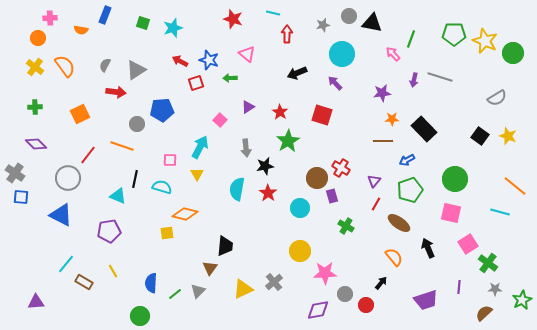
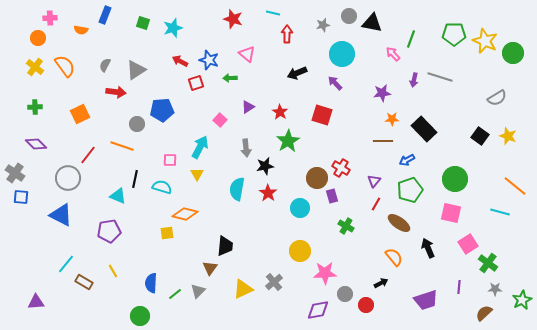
black arrow at (381, 283): rotated 24 degrees clockwise
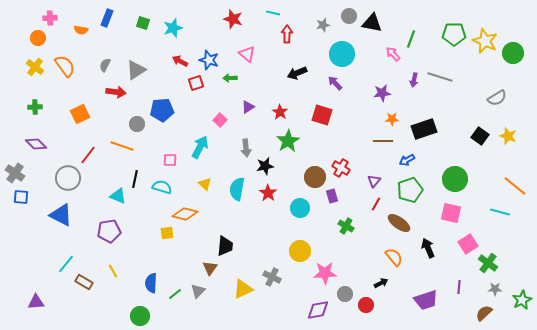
blue rectangle at (105, 15): moved 2 px right, 3 px down
black rectangle at (424, 129): rotated 65 degrees counterclockwise
yellow triangle at (197, 174): moved 8 px right, 10 px down; rotated 16 degrees counterclockwise
brown circle at (317, 178): moved 2 px left, 1 px up
gray cross at (274, 282): moved 2 px left, 5 px up; rotated 24 degrees counterclockwise
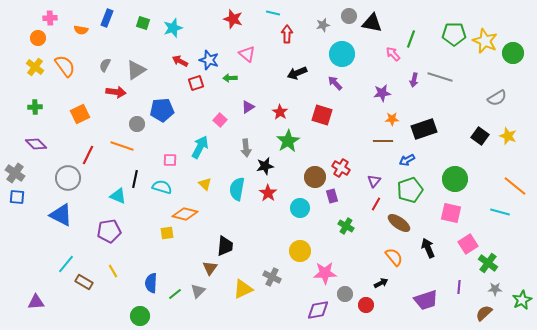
red line at (88, 155): rotated 12 degrees counterclockwise
blue square at (21, 197): moved 4 px left
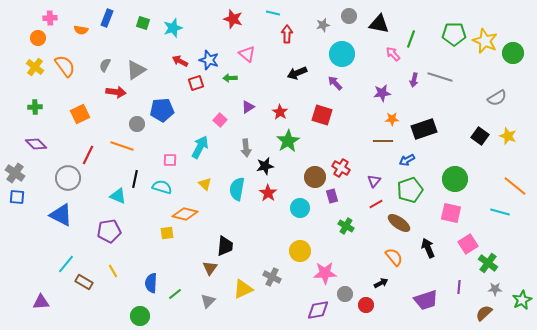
black triangle at (372, 23): moved 7 px right, 1 px down
red line at (376, 204): rotated 32 degrees clockwise
gray triangle at (198, 291): moved 10 px right, 10 px down
purple triangle at (36, 302): moved 5 px right
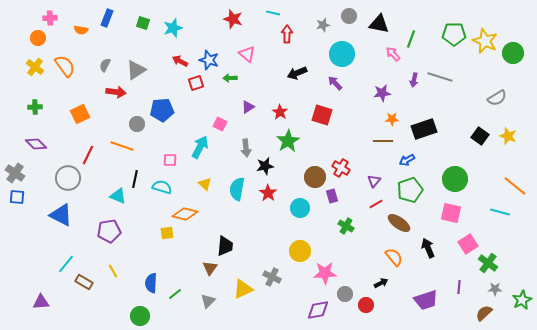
pink square at (220, 120): moved 4 px down; rotated 16 degrees counterclockwise
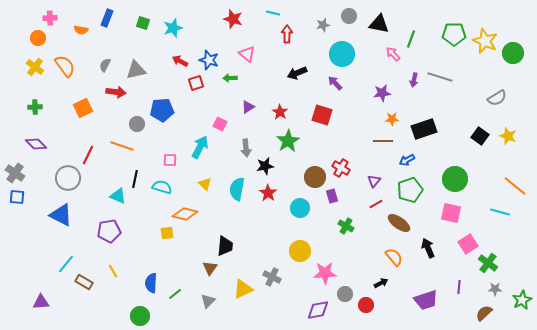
gray triangle at (136, 70): rotated 20 degrees clockwise
orange square at (80, 114): moved 3 px right, 6 px up
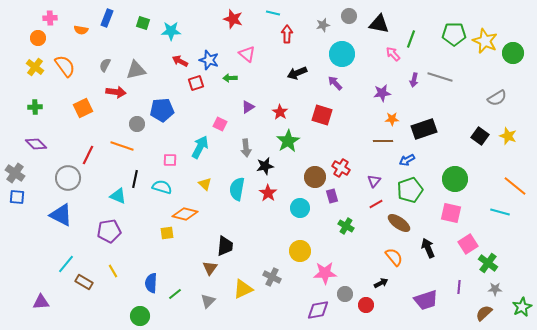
cyan star at (173, 28): moved 2 px left, 3 px down; rotated 18 degrees clockwise
green star at (522, 300): moved 7 px down
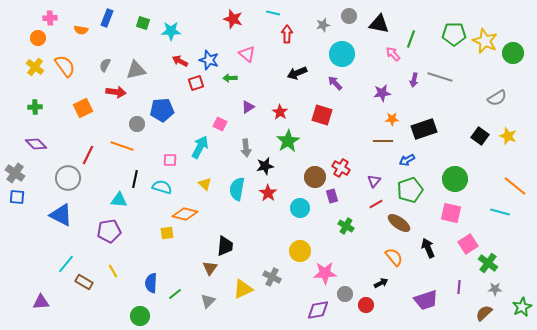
cyan triangle at (118, 196): moved 1 px right, 4 px down; rotated 18 degrees counterclockwise
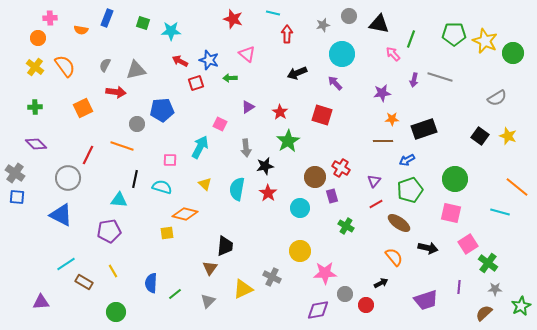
orange line at (515, 186): moved 2 px right, 1 px down
black arrow at (428, 248): rotated 126 degrees clockwise
cyan line at (66, 264): rotated 18 degrees clockwise
green star at (522, 307): moved 1 px left, 1 px up
green circle at (140, 316): moved 24 px left, 4 px up
